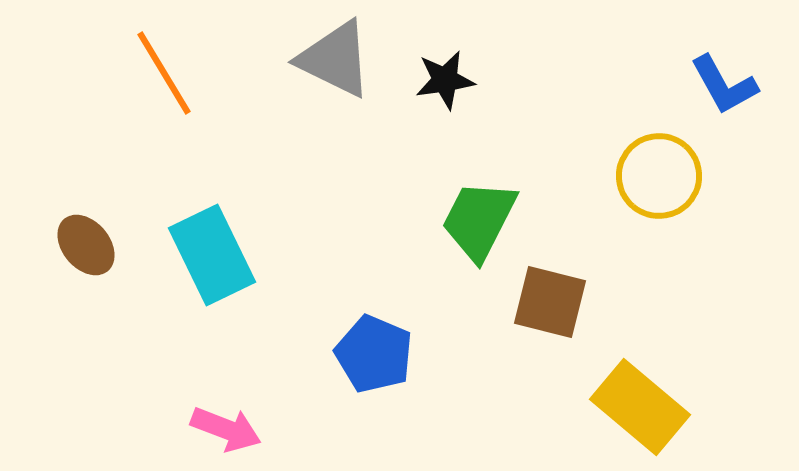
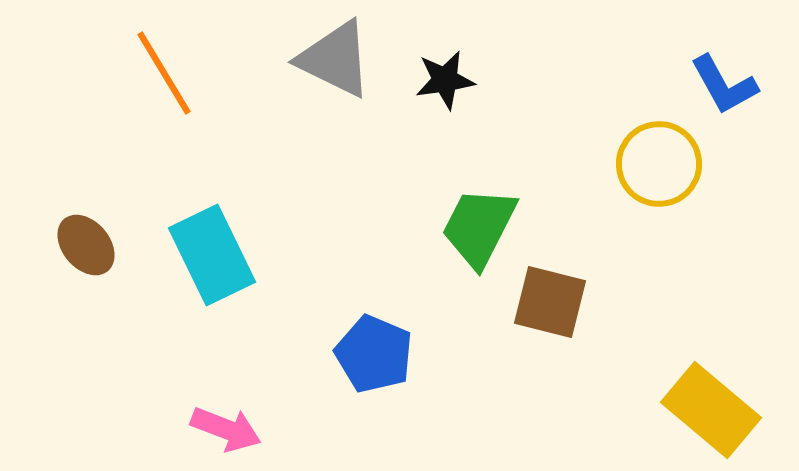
yellow circle: moved 12 px up
green trapezoid: moved 7 px down
yellow rectangle: moved 71 px right, 3 px down
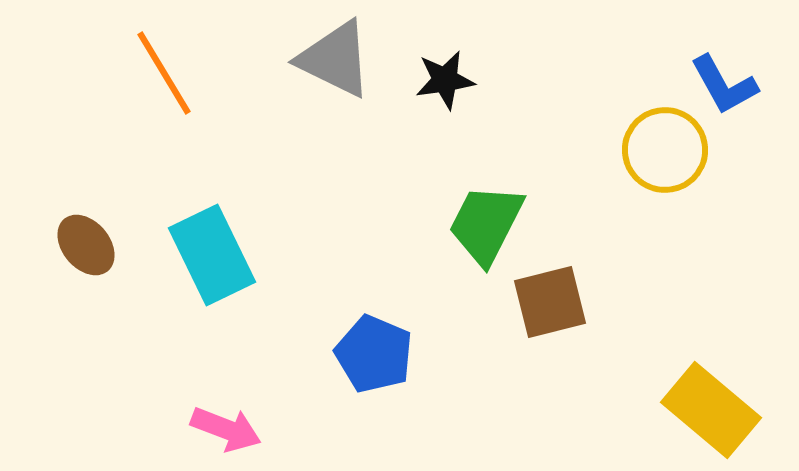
yellow circle: moved 6 px right, 14 px up
green trapezoid: moved 7 px right, 3 px up
brown square: rotated 28 degrees counterclockwise
